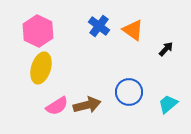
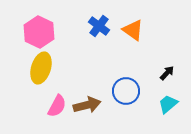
pink hexagon: moved 1 px right, 1 px down
black arrow: moved 1 px right, 24 px down
blue circle: moved 3 px left, 1 px up
pink semicircle: rotated 30 degrees counterclockwise
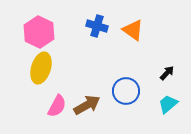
blue cross: moved 2 px left; rotated 20 degrees counterclockwise
brown arrow: rotated 16 degrees counterclockwise
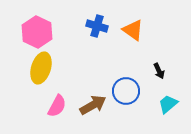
pink hexagon: moved 2 px left
black arrow: moved 8 px left, 2 px up; rotated 112 degrees clockwise
brown arrow: moved 6 px right
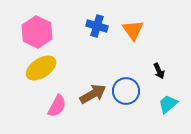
orange triangle: rotated 20 degrees clockwise
yellow ellipse: rotated 40 degrees clockwise
brown arrow: moved 11 px up
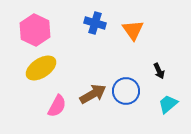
blue cross: moved 2 px left, 3 px up
pink hexagon: moved 2 px left, 2 px up
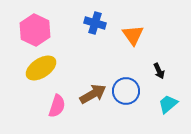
orange triangle: moved 5 px down
pink semicircle: rotated 10 degrees counterclockwise
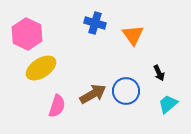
pink hexagon: moved 8 px left, 4 px down
black arrow: moved 2 px down
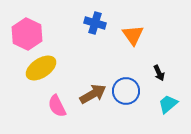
pink semicircle: rotated 135 degrees clockwise
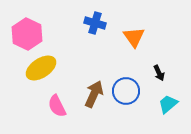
orange triangle: moved 1 px right, 2 px down
brown arrow: moved 1 px right; rotated 36 degrees counterclockwise
